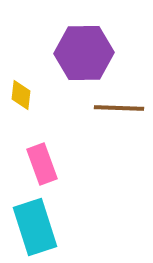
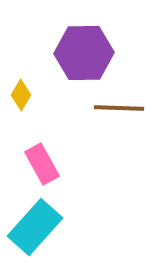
yellow diamond: rotated 24 degrees clockwise
pink rectangle: rotated 9 degrees counterclockwise
cyan rectangle: rotated 60 degrees clockwise
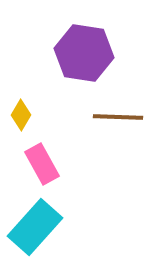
purple hexagon: rotated 10 degrees clockwise
yellow diamond: moved 20 px down
brown line: moved 1 px left, 9 px down
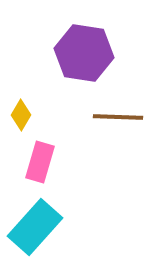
pink rectangle: moved 2 px left, 2 px up; rotated 45 degrees clockwise
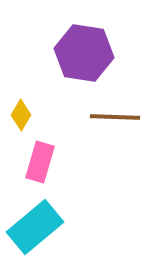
brown line: moved 3 px left
cyan rectangle: rotated 8 degrees clockwise
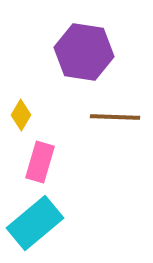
purple hexagon: moved 1 px up
cyan rectangle: moved 4 px up
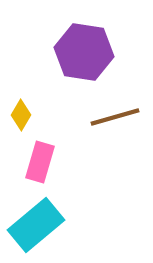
brown line: rotated 18 degrees counterclockwise
cyan rectangle: moved 1 px right, 2 px down
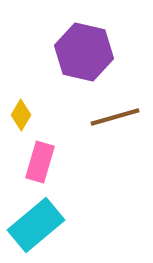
purple hexagon: rotated 4 degrees clockwise
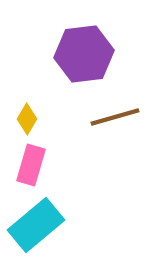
purple hexagon: moved 2 px down; rotated 20 degrees counterclockwise
yellow diamond: moved 6 px right, 4 px down
pink rectangle: moved 9 px left, 3 px down
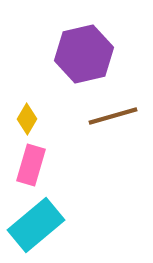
purple hexagon: rotated 6 degrees counterclockwise
brown line: moved 2 px left, 1 px up
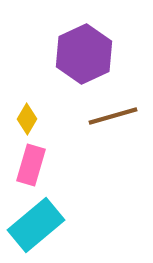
purple hexagon: rotated 12 degrees counterclockwise
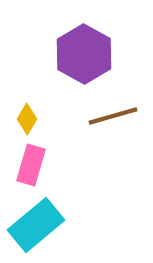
purple hexagon: rotated 6 degrees counterclockwise
